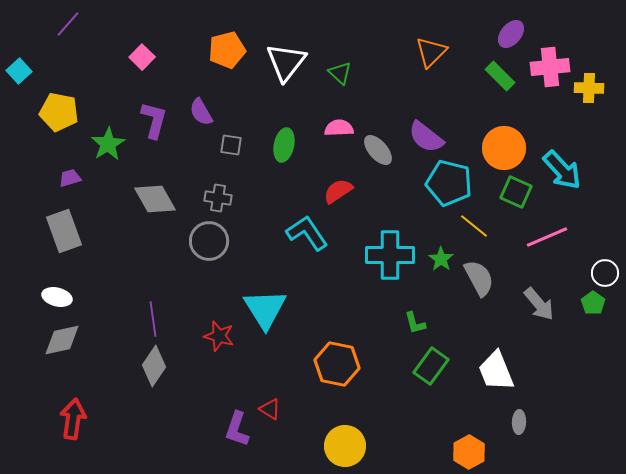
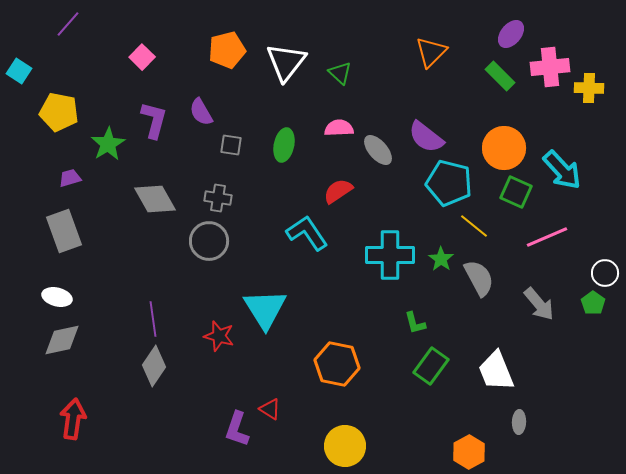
cyan square at (19, 71): rotated 15 degrees counterclockwise
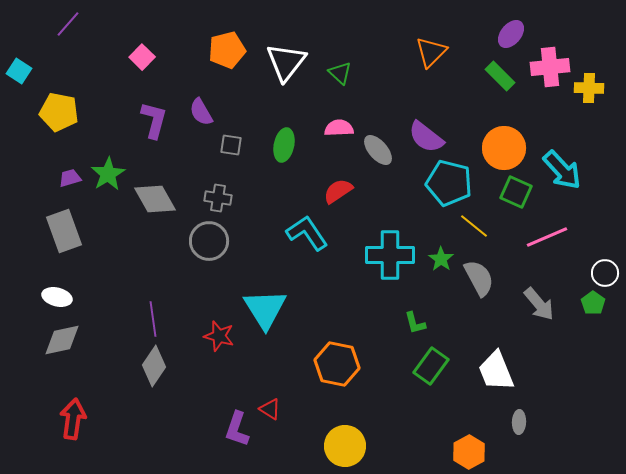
green star at (108, 144): moved 30 px down
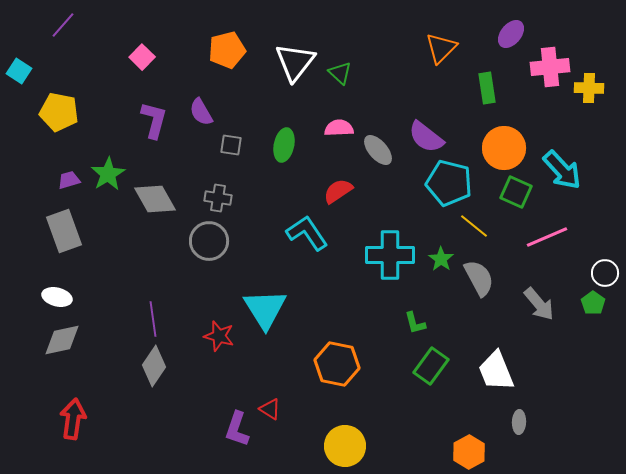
purple line at (68, 24): moved 5 px left, 1 px down
orange triangle at (431, 52): moved 10 px right, 4 px up
white triangle at (286, 62): moved 9 px right
green rectangle at (500, 76): moved 13 px left, 12 px down; rotated 36 degrees clockwise
purple trapezoid at (70, 178): moved 1 px left, 2 px down
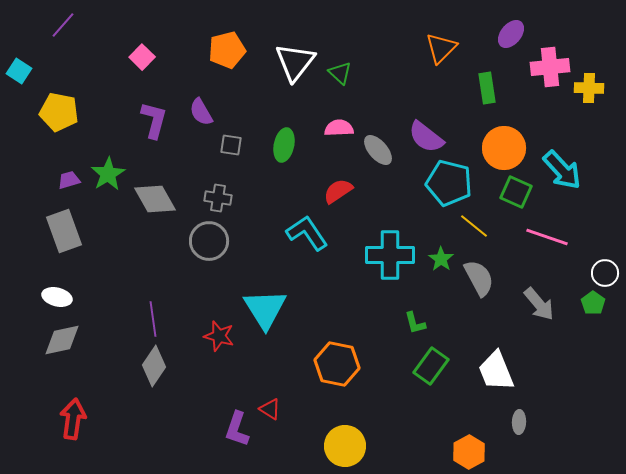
pink line at (547, 237): rotated 42 degrees clockwise
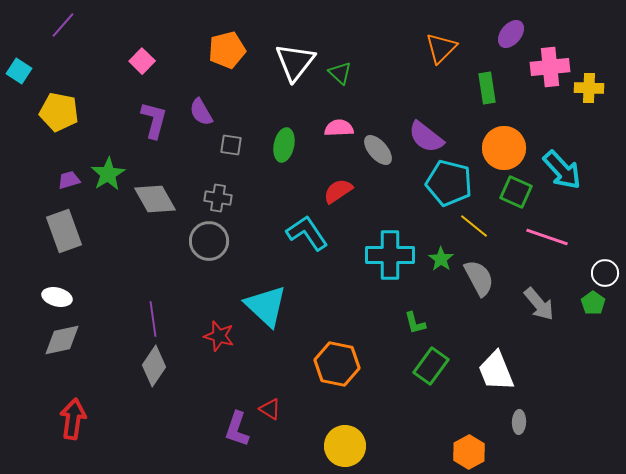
pink square at (142, 57): moved 4 px down
cyan triangle at (265, 309): moved 1 px right, 3 px up; rotated 15 degrees counterclockwise
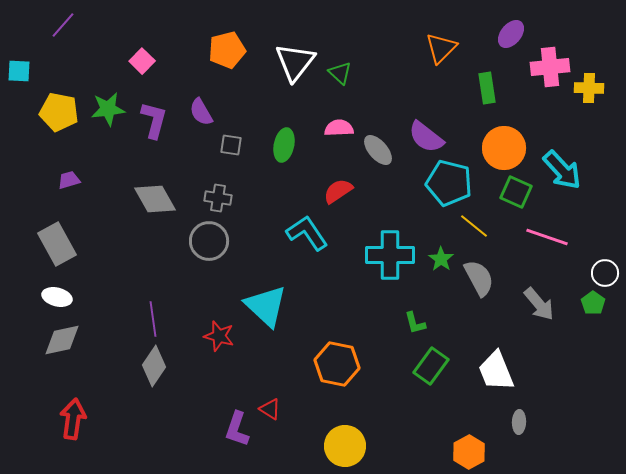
cyan square at (19, 71): rotated 30 degrees counterclockwise
green star at (108, 174): moved 65 px up; rotated 24 degrees clockwise
gray rectangle at (64, 231): moved 7 px left, 13 px down; rotated 9 degrees counterclockwise
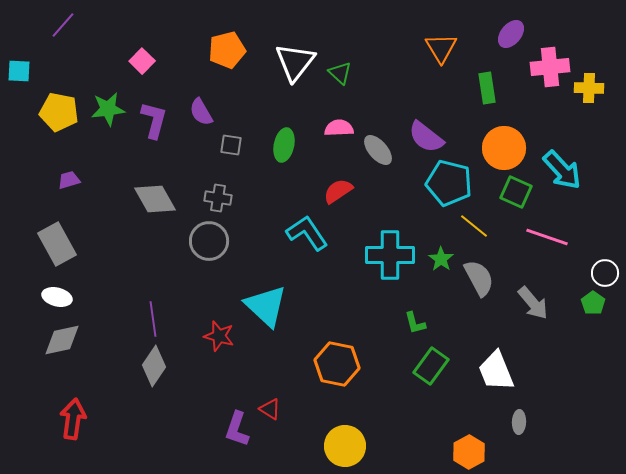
orange triangle at (441, 48): rotated 16 degrees counterclockwise
gray arrow at (539, 304): moved 6 px left, 1 px up
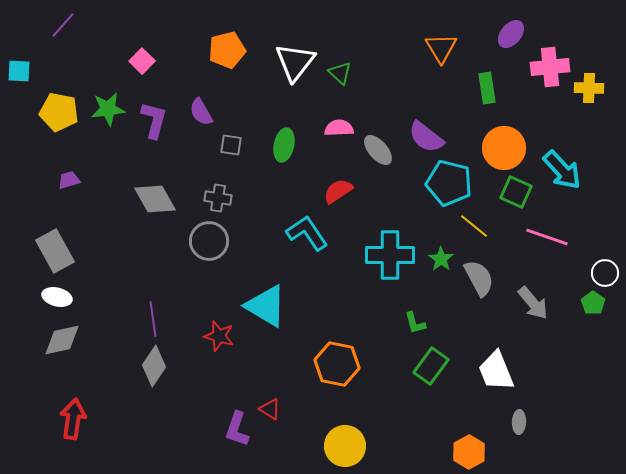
gray rectangle at (57, 244): moved 2 px left, 7 px down
cyan triangle at (266, 306): rotated 12 degrees counterclockwise
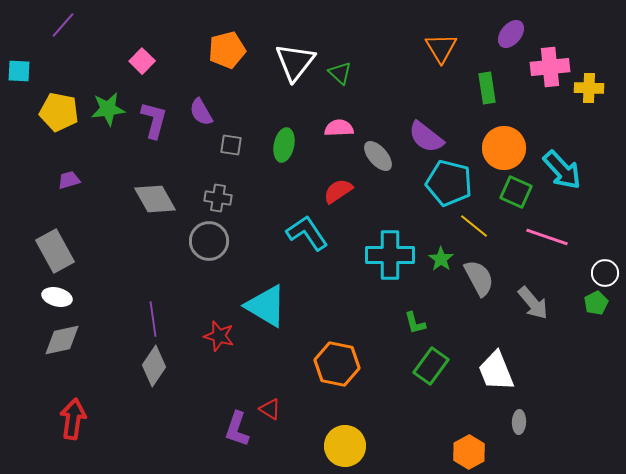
gray ellipse at (378, 150): moved 6 px down
green pentagon at (593, 303): moved 3 px right; rotated 10 degrees clockwise
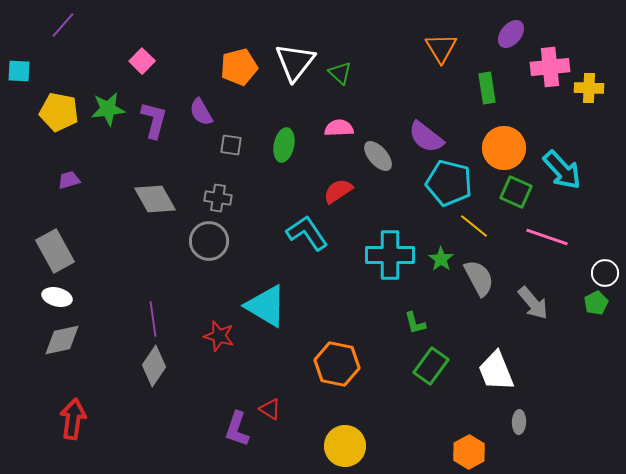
orange pentagon at (227, 50): moved 12 px right, 17 px down
